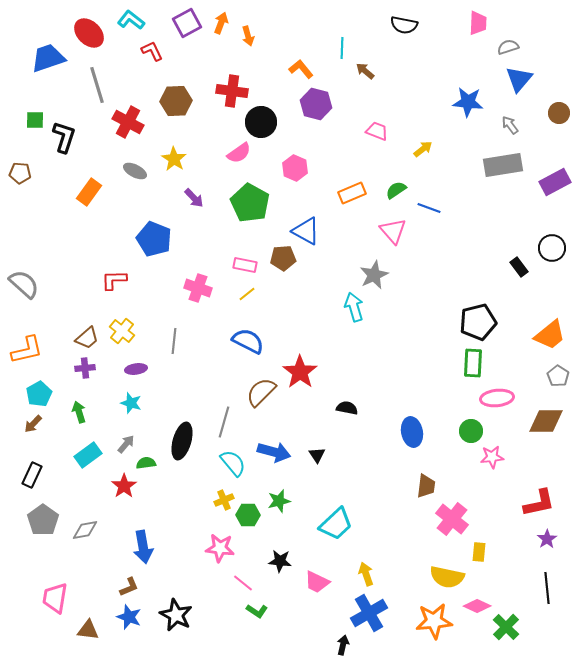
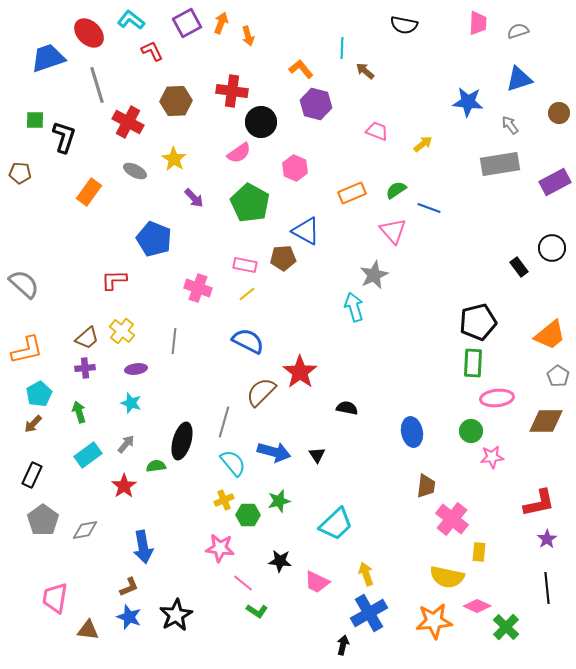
gray semicircle at (508, 47): moved 10 px right, 16 px up
blue triangle at (519, 79): rotated 32 degrees clockwise
yellow arrow at (423, 149): moved 5 px up
gray rectangle at (503, 165): moved 3 px left, 1 px up
green semicircle at (146, 463): moved 10 px right, 3 px down
black star at (176, 615): rotated 16 degrees clockwise
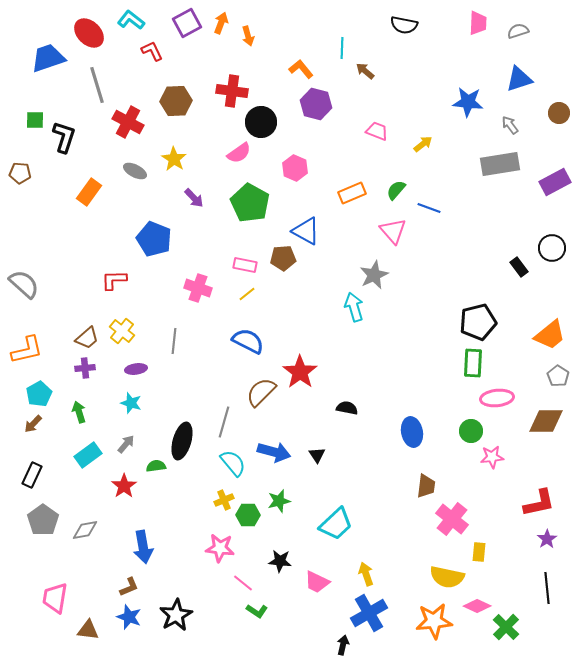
green semicircle at (396, 190): rotated 15 degrees counterclockwise
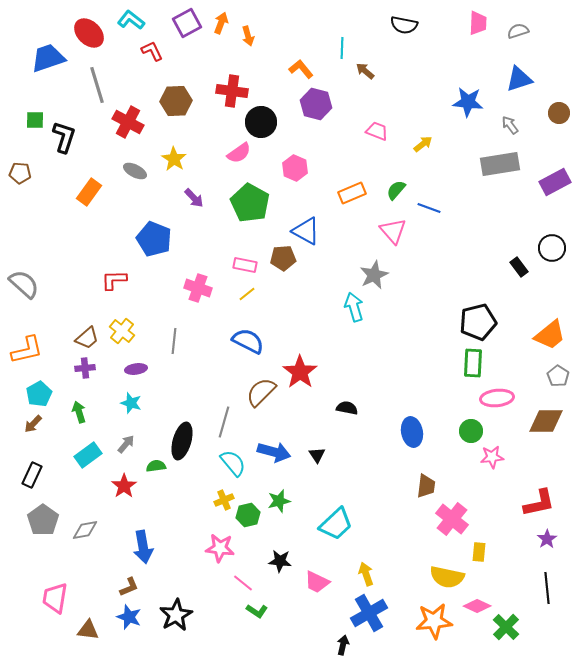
green hexagon at (248, 515): rotated 15 degrees counterclockwise
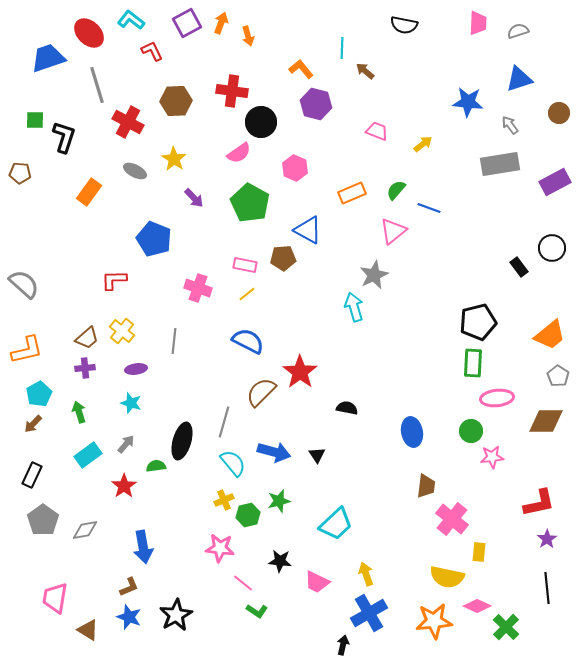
blue triangle at (306, 231): moved 2 px right, 1 px up
pink triangle at (393, 231): rotated 32 degrees clockwise
brown triangle at (88, 630): rotated 25 degrees clockwise
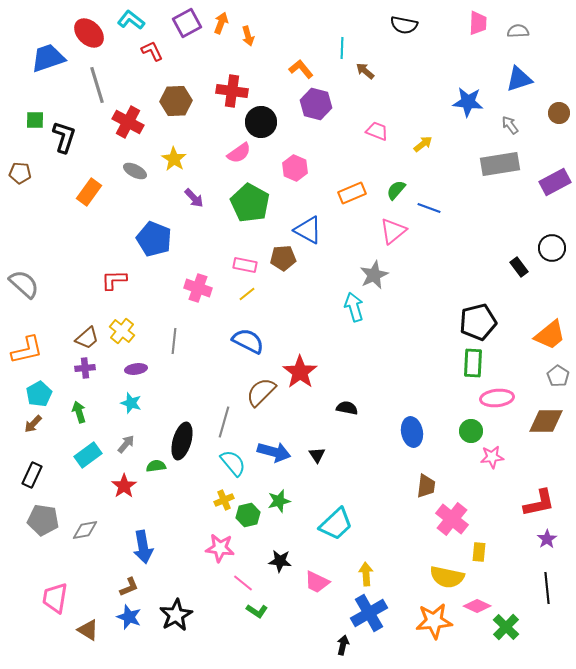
gray semicircle at (518, 31): rotated 15 degrees clockwise
gray pentagon at (43, 520): rotated 28 degrees counterclockwise
yellow arrow at (366, 574): rotated 15 degrees clockwise
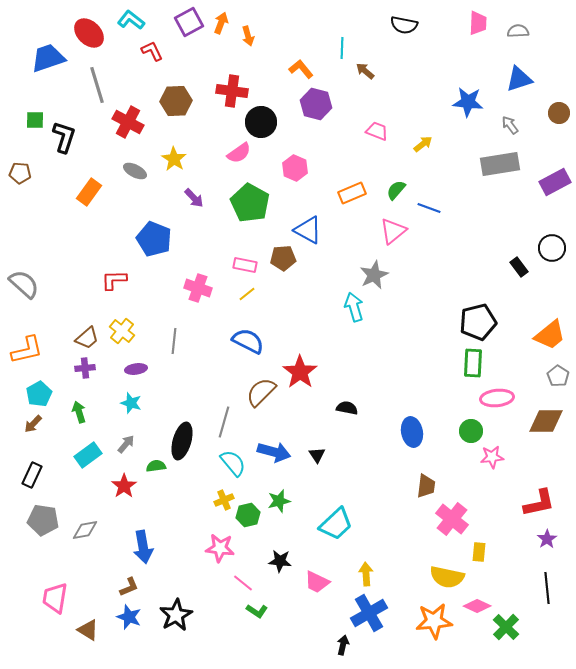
purple square at (187, 23): moved 2 px right, 1 px up
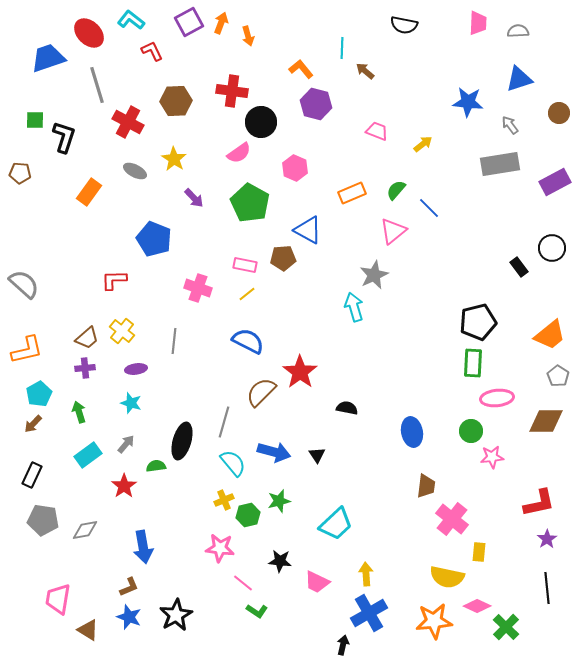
blue line at (429, 208): rotated 25 degrees clockwise
pink trapezoid at (55, 598): moved 3 px right, 1 px down
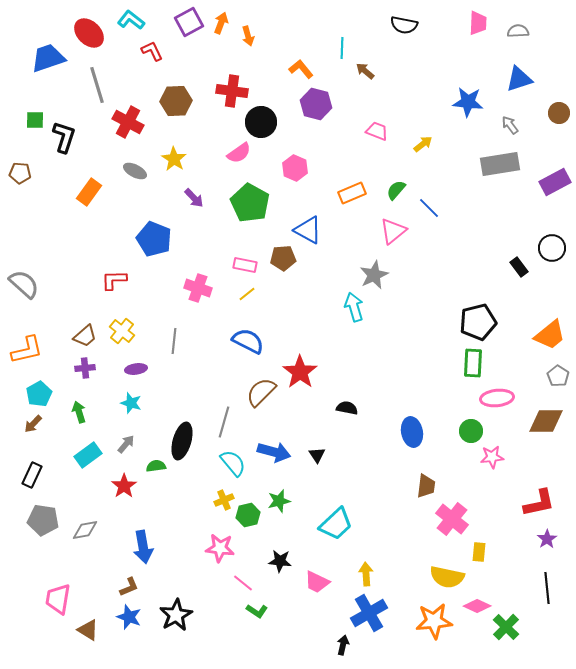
brown trapezoid at (87, 338): moved 2 px left, 2 px up
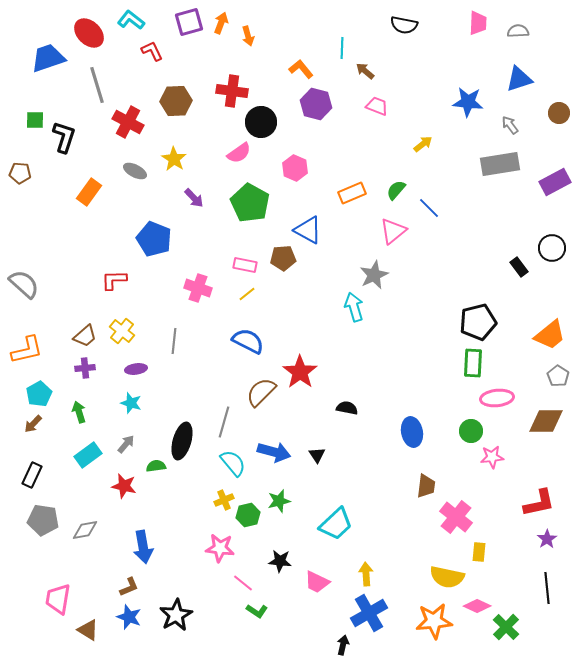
purple square at (189, 22): rotated 12 degrees clockwise
pink trapezoid at (377, 131): moved 25 px up
red star at (124, 486): rotated 25 degrees counterclockwise
pink cross at (452, 519): moved 4 px right, 2 px up
